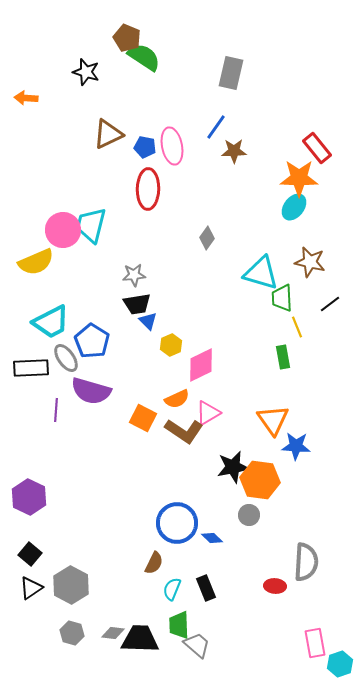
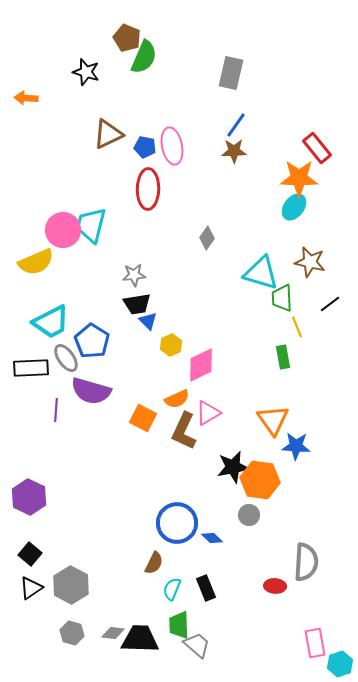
green semicircle at (144, 57): rotated 80 degrees clockwise
blue line at (216, 127): moved 20 px right, 2 px up
brown L-shape at (184, 431): rotated 81 degrees clockwise
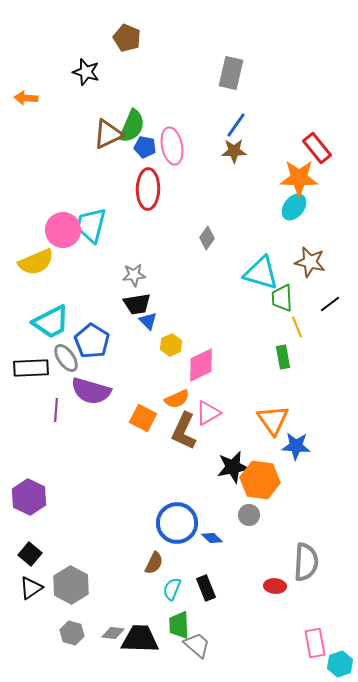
green semicircle at (144, 57): moved 12 px left, 69 px down
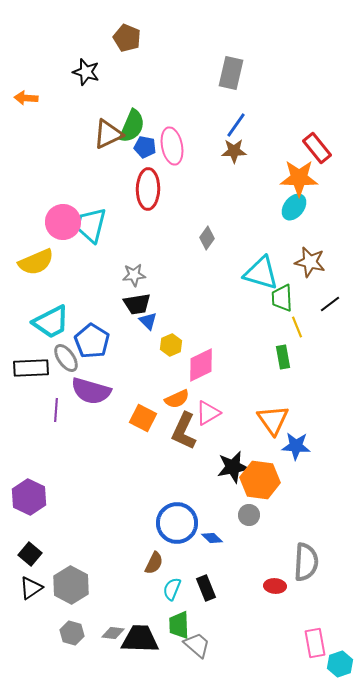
pink circle at (63, 230): moved 8 px up
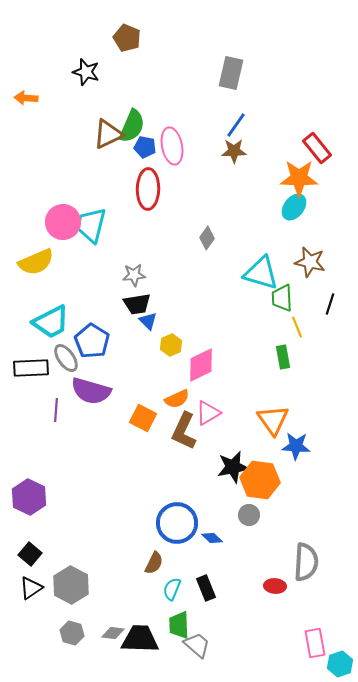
black line at (330, 304): rotated 35 degrees counterclockwise
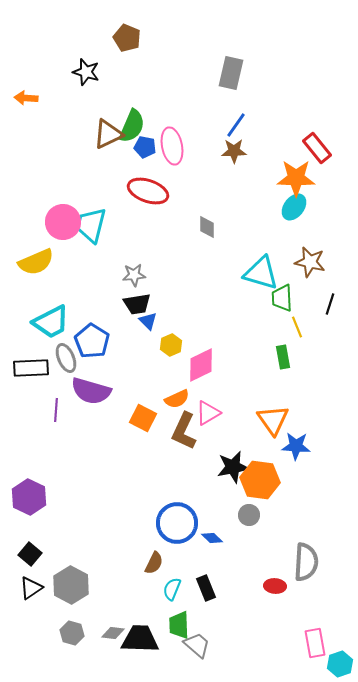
orange star at (299, 178): moved 3 px left
red ellipse at (148, 189): moved 2 px down; rotated 72 degrees counterclockwise
gray diamond at (207, 238): moved 11 px up; rotated 35 degrees counterclockwise
gray ellipse at (66, 358): rotated 12 degrees clockwise
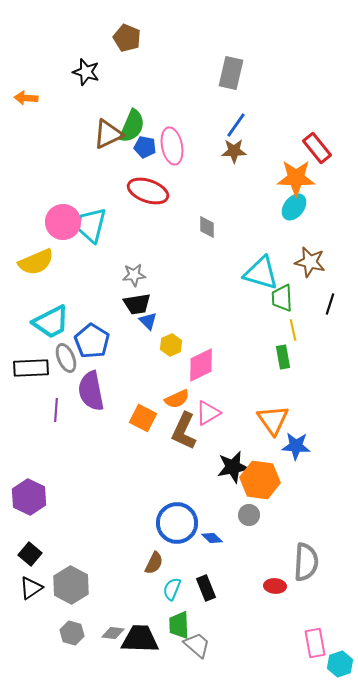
yellow line at (297, 327): moved 4 px left, 3 px down; rotated 10 degrees clockwise
purple semicircle at (91, 391): rotated 63 degrees clockwise
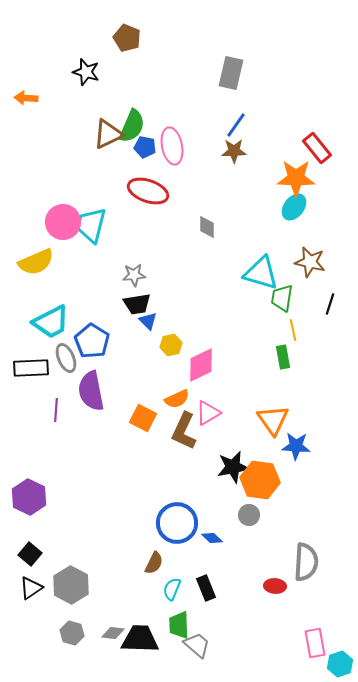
green trapezoid at (282, 298): rotated 12 degrees clockwise
yellow hexagon at (171, 345): rotated 10 degrees clockwise
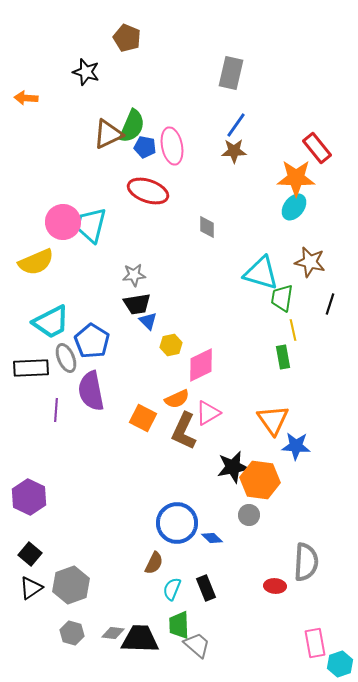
gray hexagon at (71, 585): rotated 12 degrees clockwise
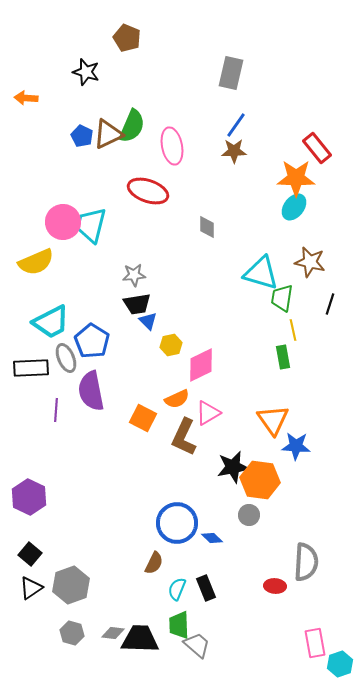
blue pentagon at (145, 147): moved 63 px left, 11 px up; rotated 15 degrees clockwise
brown L-shape at (184, 431): moved 6 px down
cyan semicircle at (172, 589): moved 5 px right
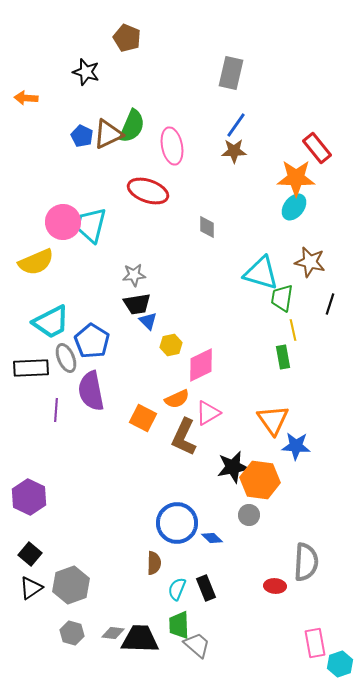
brown semicircle at (154, 563): rotated 25 degrees counterclockwise
